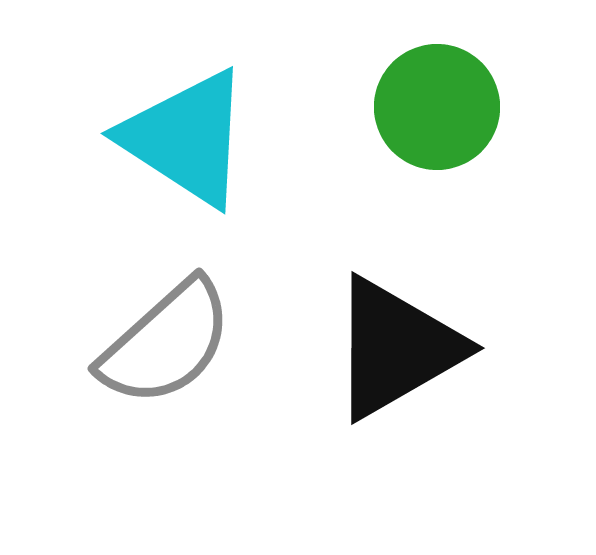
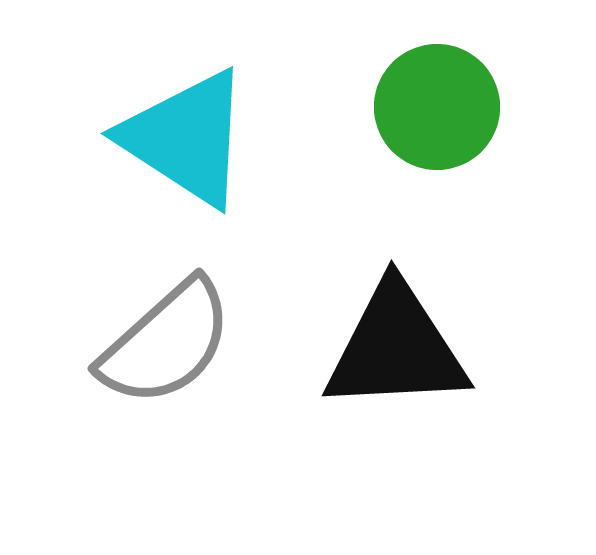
black triangle: rotated 27 degrees clockwise
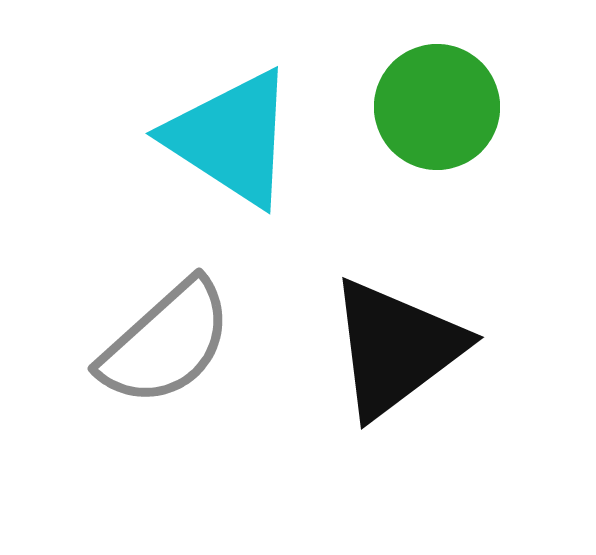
cyan triangle: moved 45 px right
black triangle: rotated 34 degrees counterclockwise
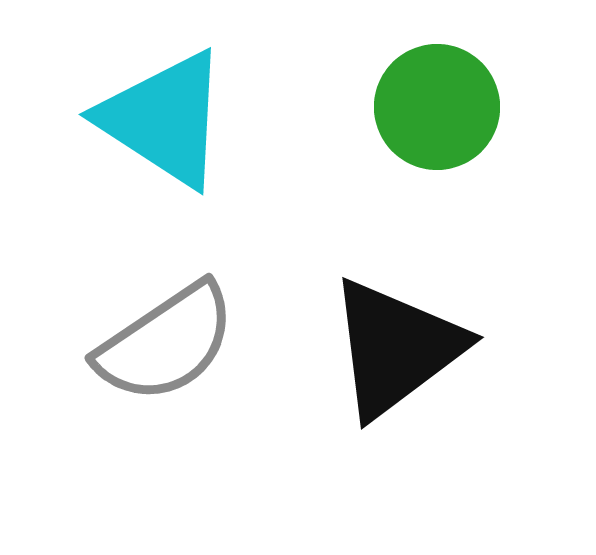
cyan triangle: moved 67 px left, 19 px up
gray semicircle: rotated 8 degrees clockwise
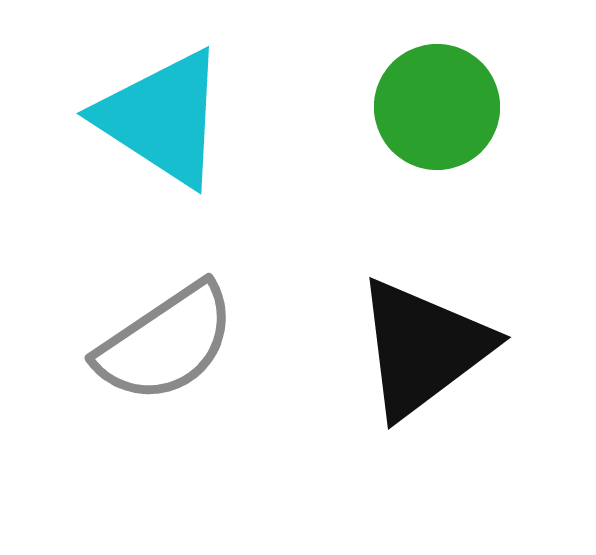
cyan triangle: moved 2 px left, 1 px up
black triangle: moved 27 px right
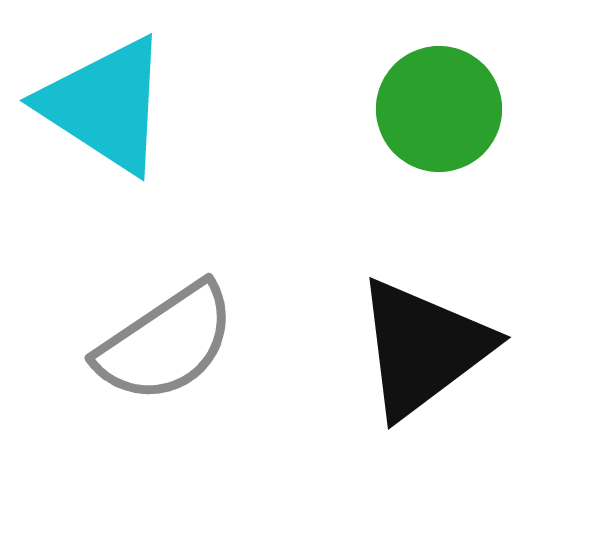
green circle: moved 2 px right, 2 px down
cyan triangle: moved 57 px left, 13 px up
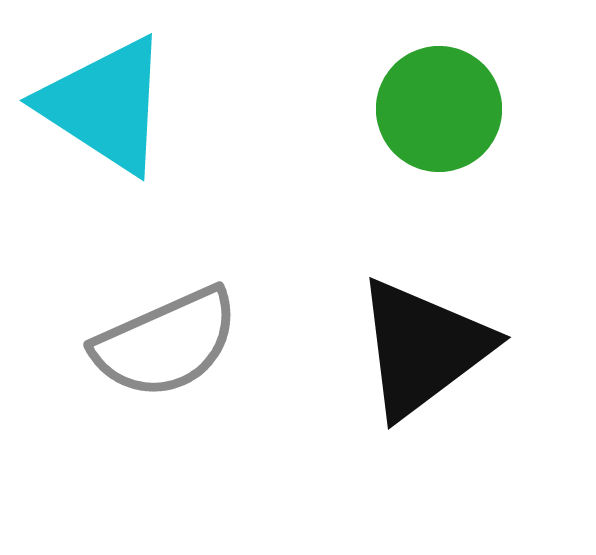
gray semicircle: rotated 10 degrees clockwise
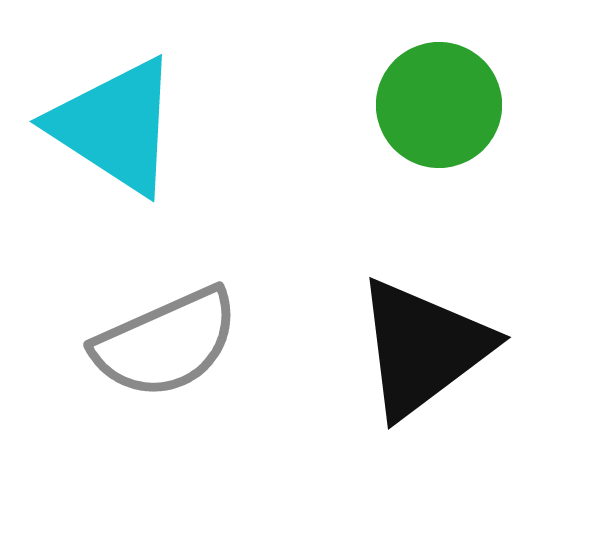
cyan triangle: moved 10 px right, 21 px down
green circle: moved 4 px up
